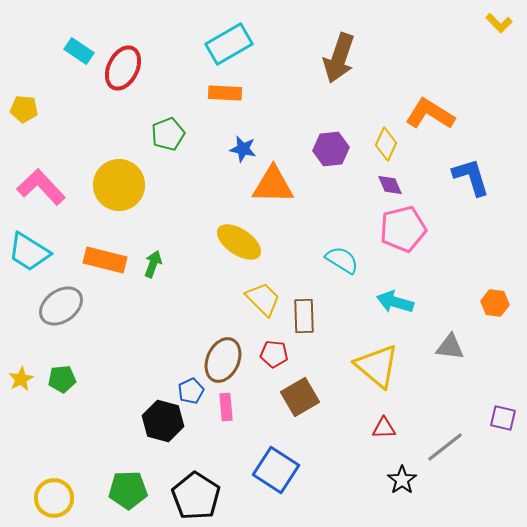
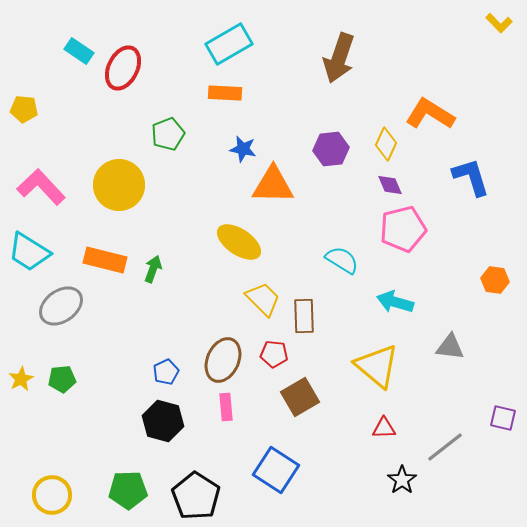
green arrow at (153, 264): moved 5 px down
orange hexagon at (495, 303): moved 23 px up
blue pentagon at (191, 391): moved 25 px left, 19 px up
yellow circle at (54, 498): moved 2 px left, 3 px up
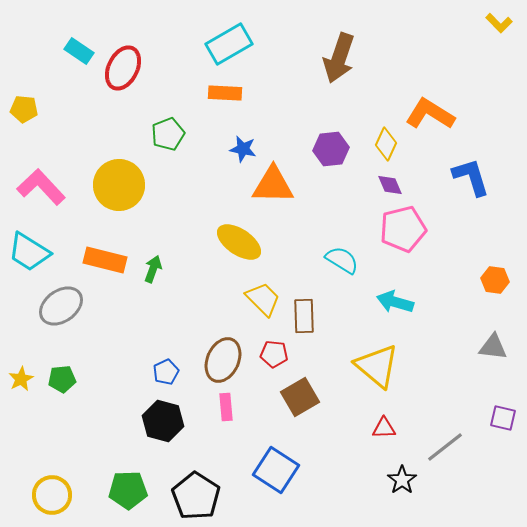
gray triangle at (450, 347): moved 43 px right
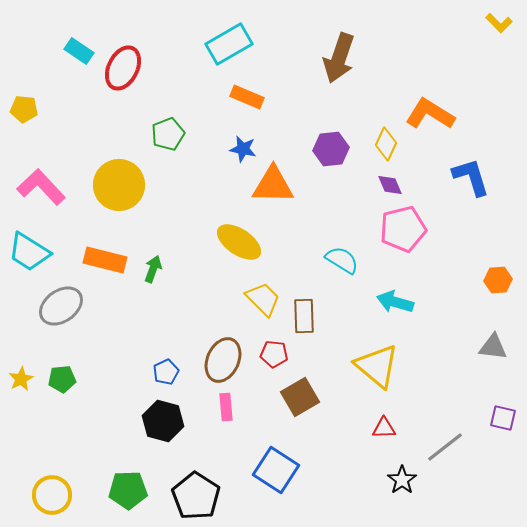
orange rectangle at (225, 93): moved 22 px right, 4 px down; rotated 20 degrees clockwise
orange hexagon at (495, 280): moved 3 px right; rotated 12 degrees counterclockwise
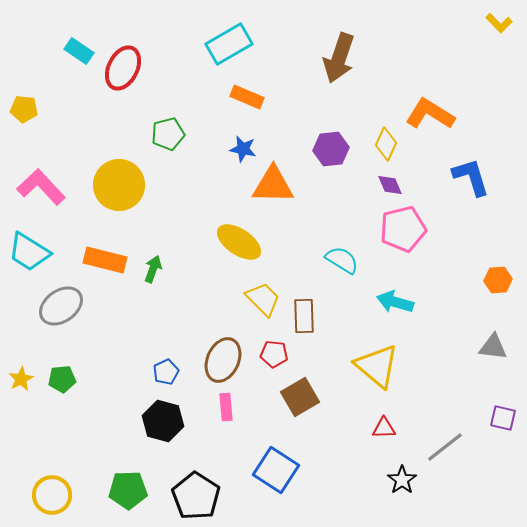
green pentagon at (168, 134): rotated 8 degrees clockwise
